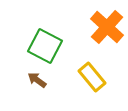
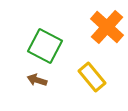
brown arrow: rotated 18 degrees counterclockwise
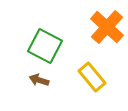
brown arrow: moved 2 px right
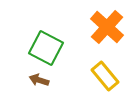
green square: moved 1 px right, 2 px down
yellow rectangle: moved 13 px right, 1 px up
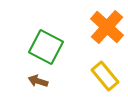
green square: moved 1 px up
brown arrow: moved 1 px left, 1 px down
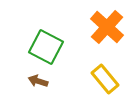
yellow rectangle: moved 3 px down
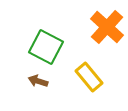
yellow rectangle: moved 16 px left, 2 px up
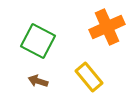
orange cross: rotated 24 degrees clockwise
green square: moved 8 px left, 6 px up
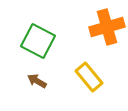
orange cross: rotated 8 degrees clockwise
brown arrow: moved 1 px left; rotated 12 degrees clockwise
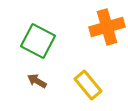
yellow rectangle: moved 1 px left, 8 px down
